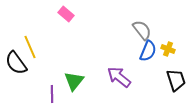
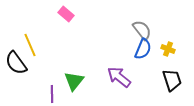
yellow line: moved 2 px up
blue semicircle: moved 5 px left, 2 px up
black trapezoid: moved 4 px left
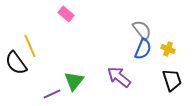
yellow line: moved 1 px down
purple line: rotated 66 degrees clockwise
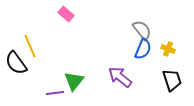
purple arrow: moved 1 px right
purple line: moved 3 px right, 1 px up; rotated 18 degrees clockwise
